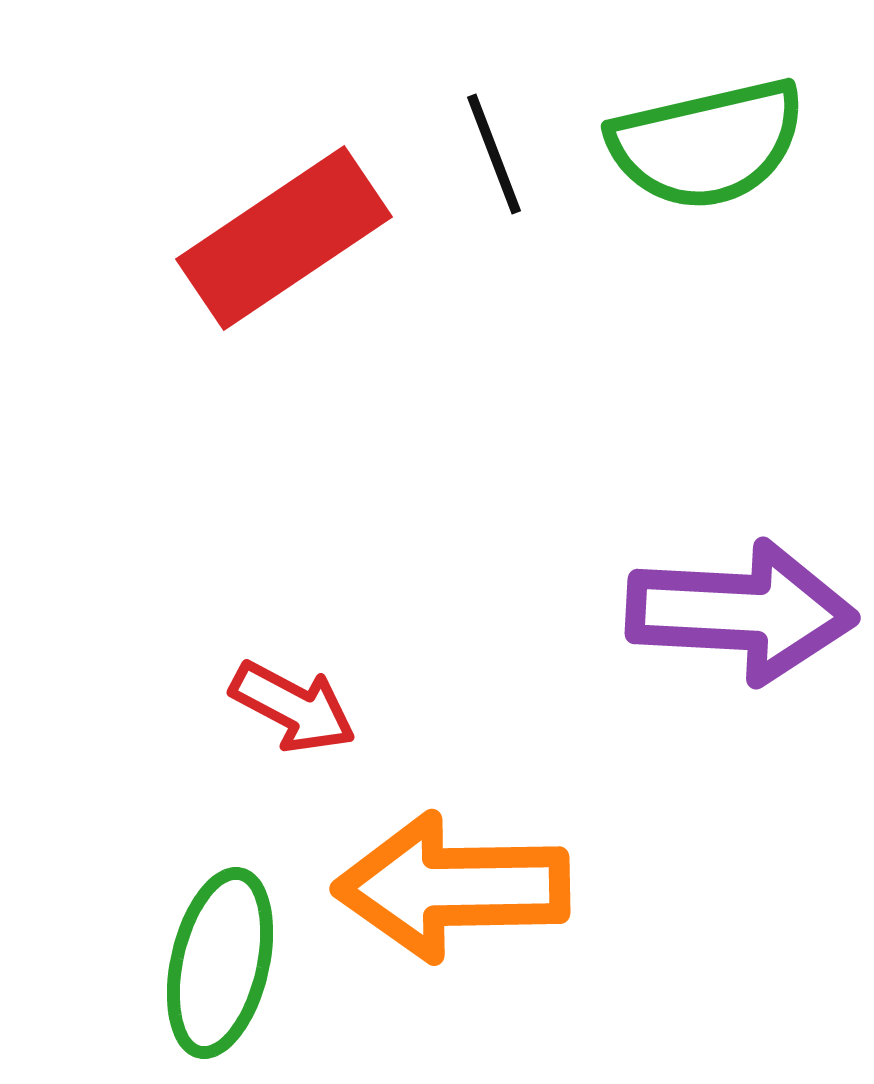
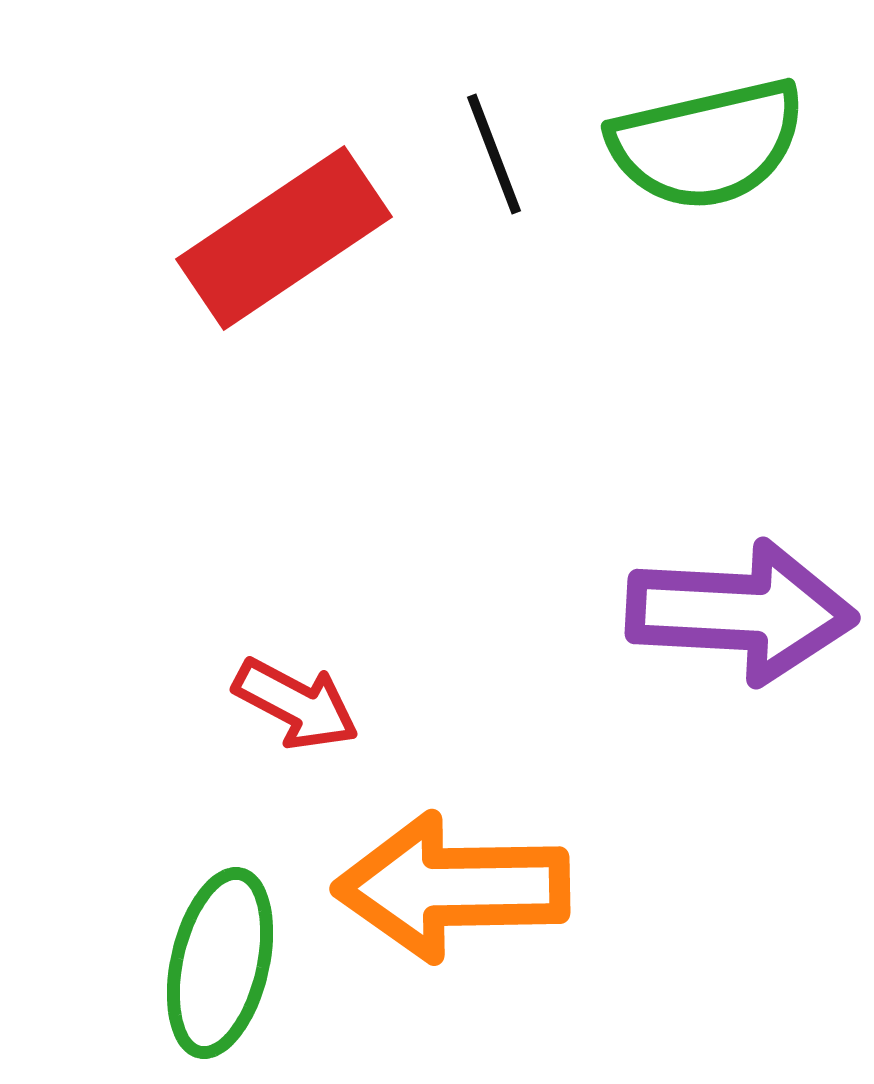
red arrow: moved 3 px right, 3 px up
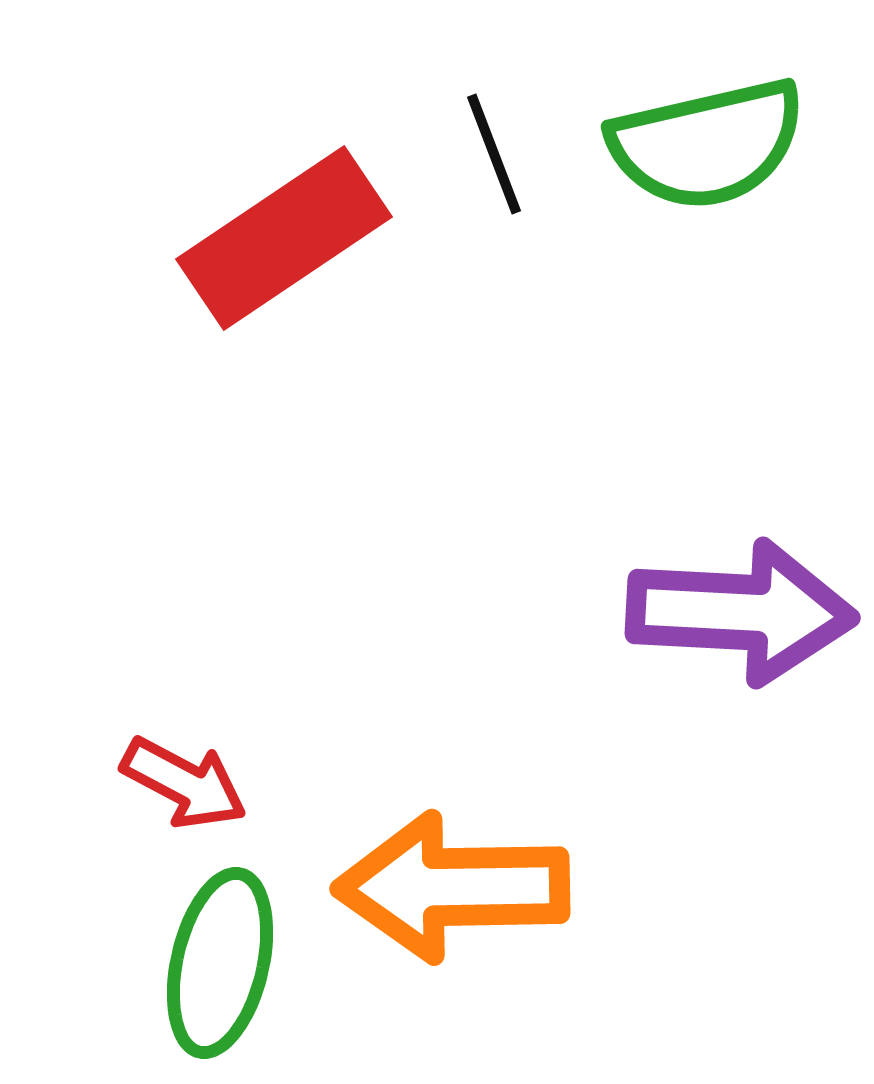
red arrow: moved 112 px left, 79 px down
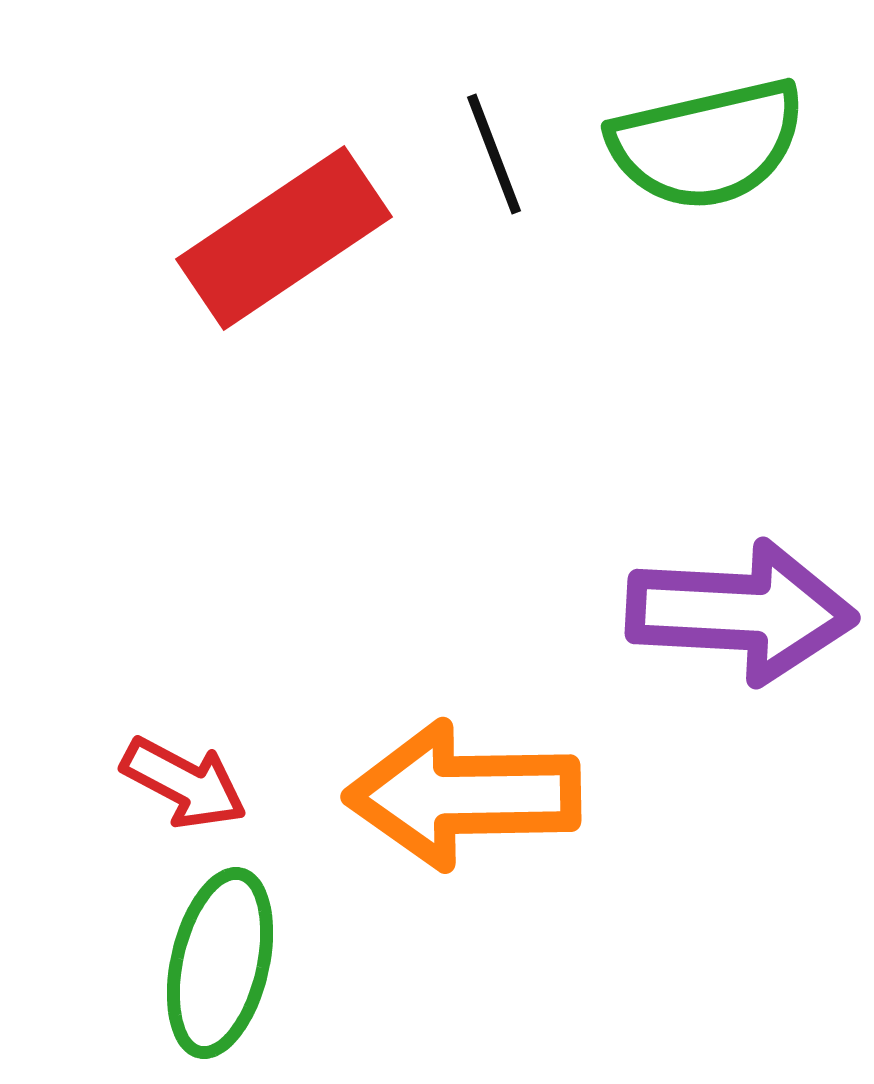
orange arrow: moved 11 px right, 92 px up
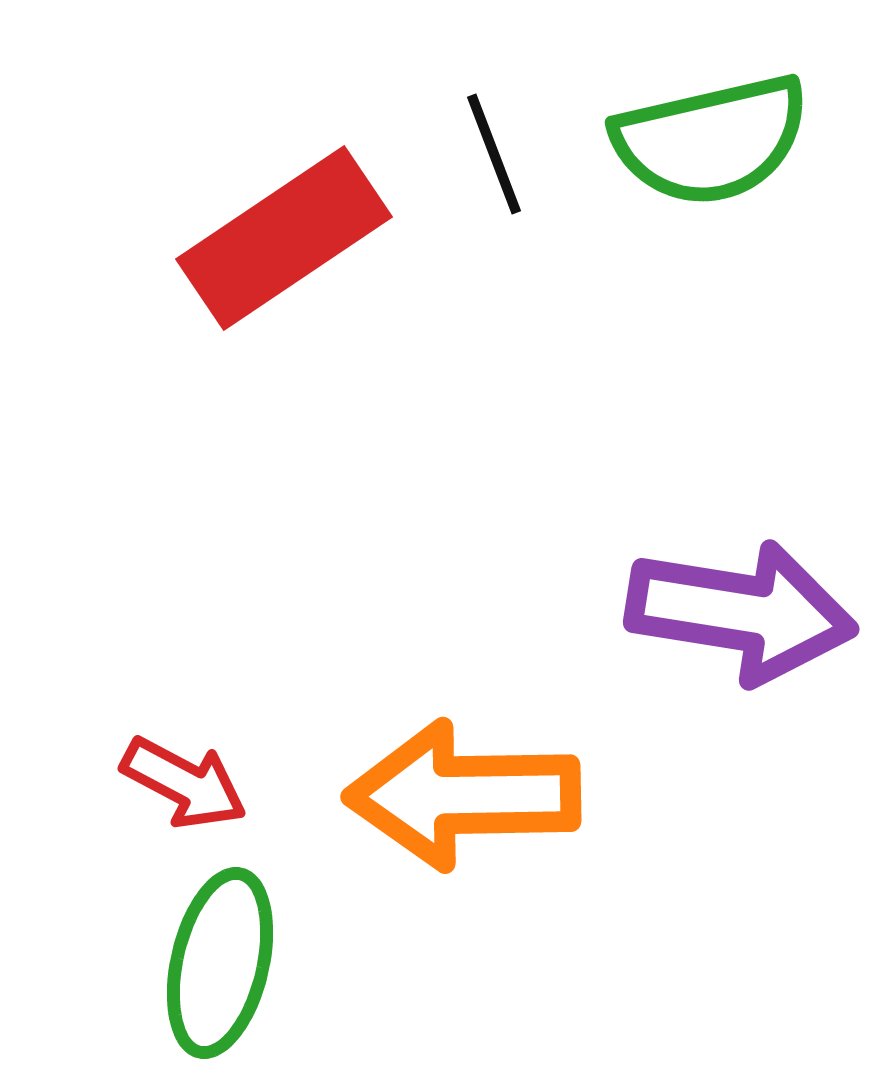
green semicircle: moved 4 px right, 4 px up
purple arrow: rotated 6 degrees clockwise
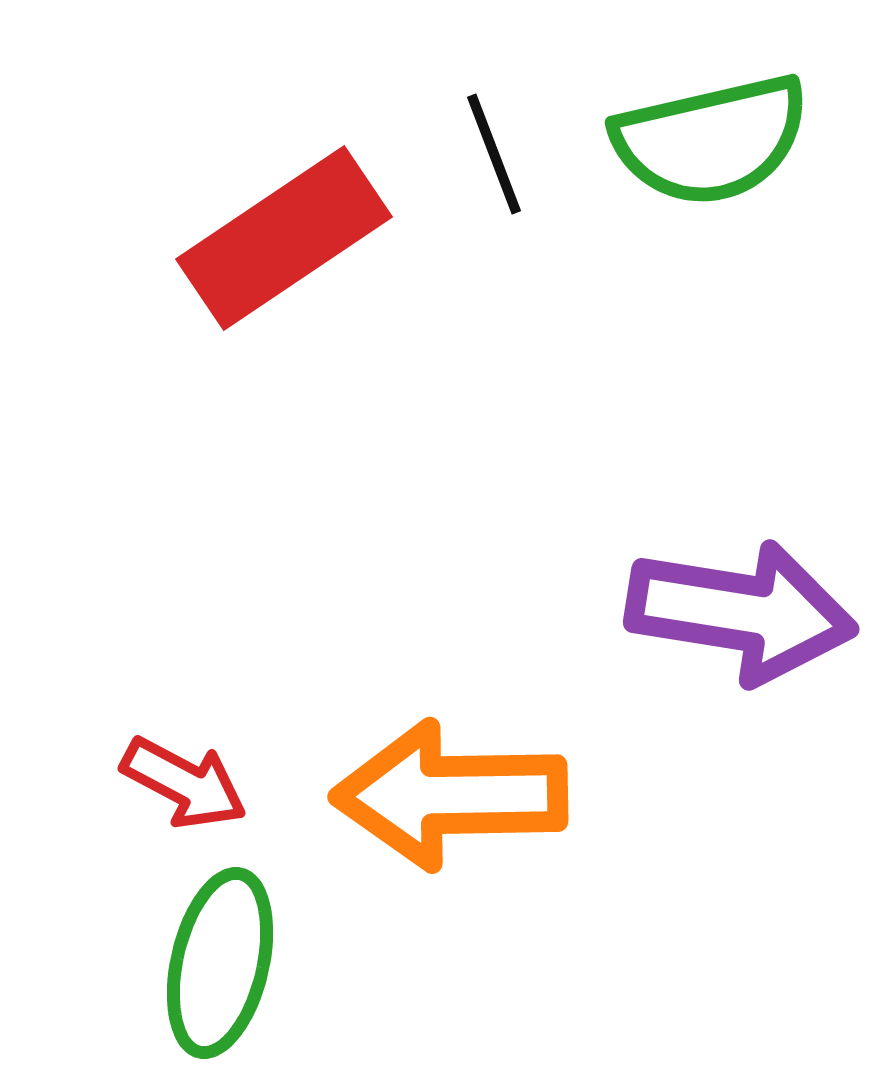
orange arrow: moved 13 px left
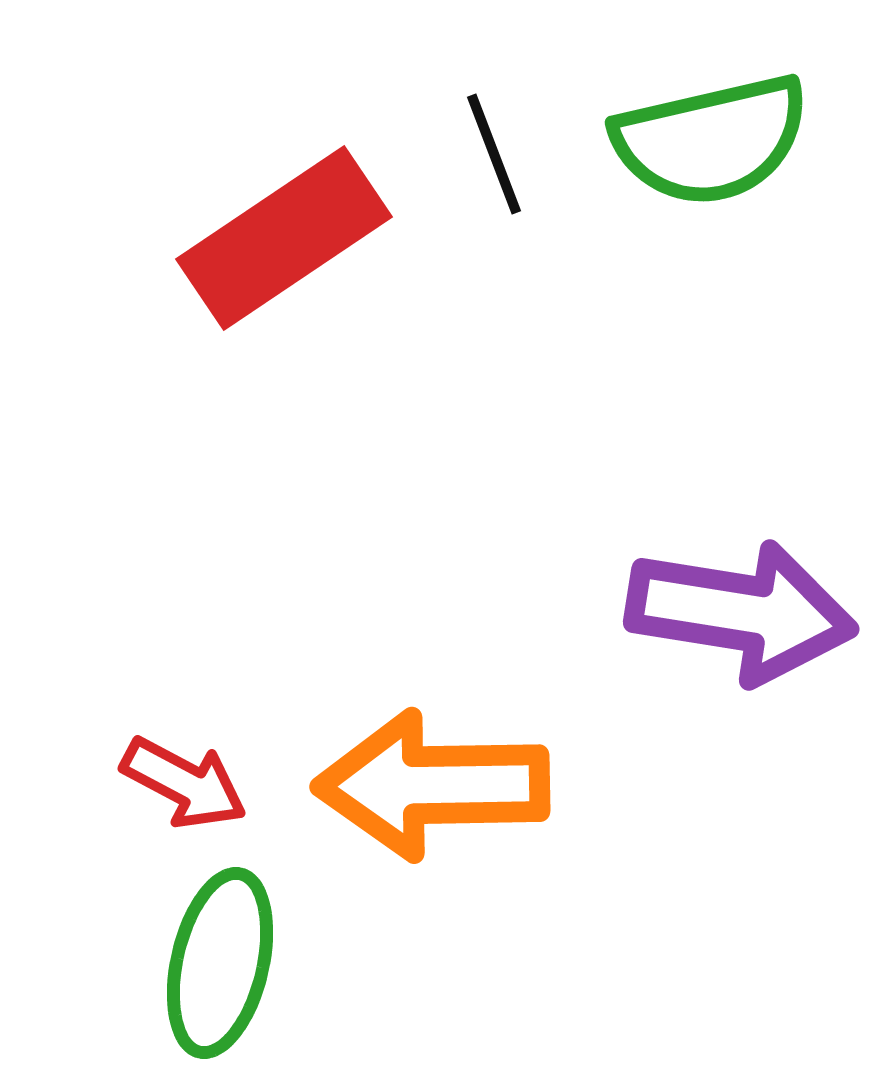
orange arrow: moved 18 px left, 10 px up
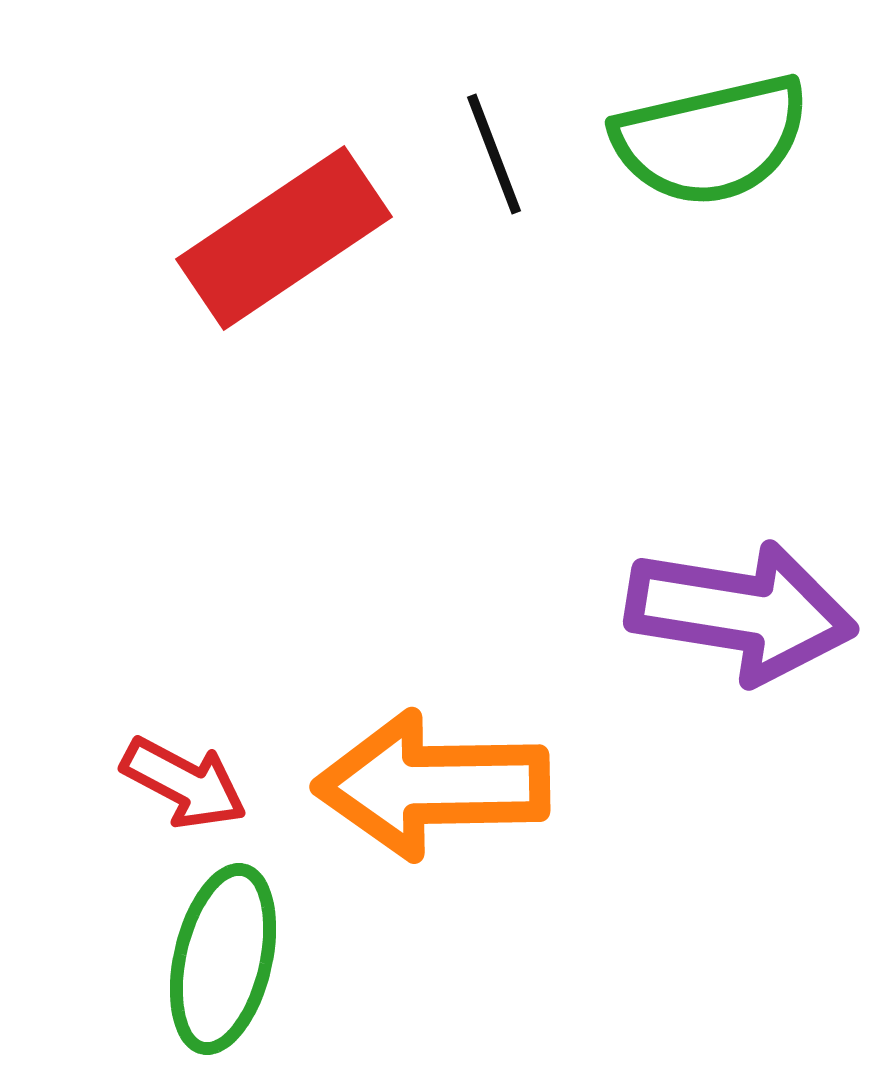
green ellipse: moved 3 px right, 4 px up
